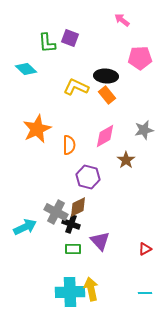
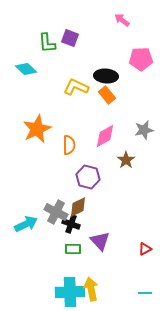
pink pentagon: moved 1 px right, 1 px down
cyan arrow: moved 1 px right, 3 px up
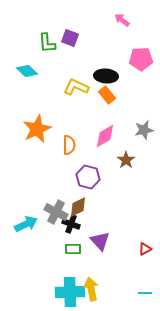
cyan diamond: moved 1 px right, 2 px down
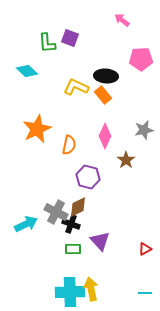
orange rectangle: moved 4 px left
pink diamond: rotated 35 degrees counterclockwise
orange semicircle: rotated 12 degrees clockwise
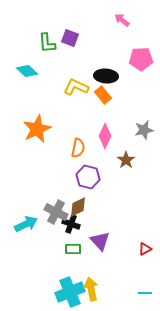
orange semicircle: moved 9 px right, 3 px down
cyan cross: rotated 20 degrees counterclockwise
